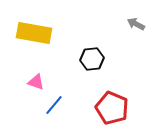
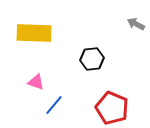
yellow rectangle: rotated 8 degrees counterclockwise
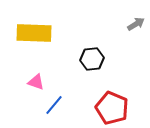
gray arrow: rotated 120 degrees clockwise
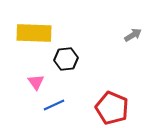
gray arrow: moved 3 px left, 11 px down
black hexagon: moved 26 px left
pink triangle: rotated 36 degrees clockwise
blue line: rotated 25 degrees clockwise
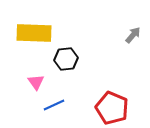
gray arrow: rotated 18 degrees counterclockwise
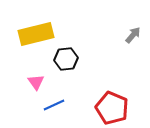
yellow rectangle: moved 2 px right, 1 px down; rotated 16 degrees counterclockwise
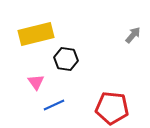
black hexagon: rotated 15 degrees clockwise
red pentagon: rotated 16 degrees counterclockwise
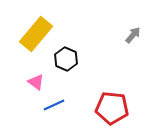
yellow rectangle: rotated 36 degrees counterclockwise
black hexagon: rotated 15 degrees clockwise
pink triangle: rotated 18 degrees counterclockwise
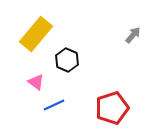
black hexagon: moved 1 px right, 1 px down
red pentagon: rotated 24 degrees counterclockwise
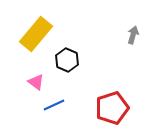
gray arrow: rotated 24 degrees counterclockwise
